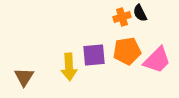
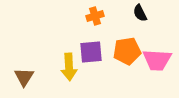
orange cross: moved 27 px left, 1 px up
purple square: moved 3 px left, 3 px up
pink trapezoid: rotated 48 degrees clockwise
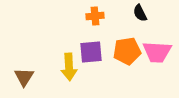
orange cross: rotated 12 degrees clockwise
pink trapezoid: moved 8 px up
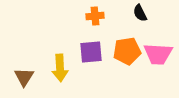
pink trapezoid: moved 1 px right, 2 px down
yellow arrow: moved 9 px left, 1 px down
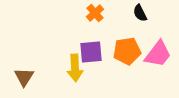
orange cross: moved 3 px up; rotated 36 degrees counterclockwise
pink trapezoid: rotated 56 degrees counterclockwise
yellow arrow: moved 15 px right
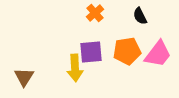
black semicircle: moved 3 px down
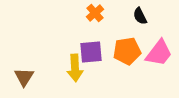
pink trapezoid: moved 1 px right, 1 px up
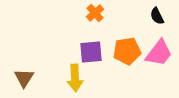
black semicircle: moved 17 px right
yellow arrow: moved 10 px down
brown triangle: moved 1 px down
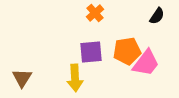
black semicircle: rotated 120 degrees counterclockwise
pink trapezoid: moved 13 px left, 10 px down
brown triangle: moved 2 px left
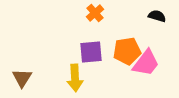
black semicircle: rotated 108 degrees counterclockwise
